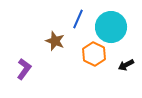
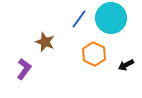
blue line: moved 1 px right; rotated 12 degrees clockwise
cyan circle: moved 9 px up
brown star: moved 10 px left, 1 px down
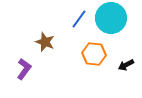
orange hexagon: rotated 20 degrees counterclockwise
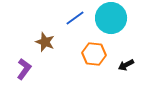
blue line: moved 4 px left, 1 px up; rotated 18 degrees clockwise
